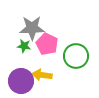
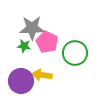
pink pentagon: moved 2 px up
green circle: moved 1 px left, 3 px up
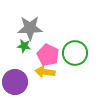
gray star: moved 2 px left
pink pentagon: moved 1 px right, 13 px down
yellow arrow: moved 3 px right, 3 px up
purple circle: moved 6 px left, 1 px down
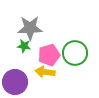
pink pentagon: moved 1 px right; rotated 30 degrees clockwise
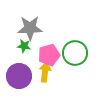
yellow arrow: rotated 90 degrees clockwise
purple circle: moved 4 px right, 6 px up
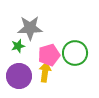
green star: moved 6 px left; rotated 24 degrees counterclockwise
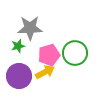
yellow arrow: rotated 54 degrees clockwise
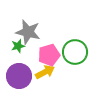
gray star: moved 2 px left, 4 px down; rotated 15 degrees clockwise
green circle: moved 1 px up
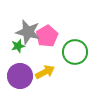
pink pentagon: moved 2 px left, 19 px up; rotated 15 degrees counterclockwise
purple circle: moved 1 px right
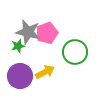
pink pentagon: moved 3 px up; rotated 10 degrees clockwise
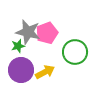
purple circle: moved 1 px right, 6 px up
